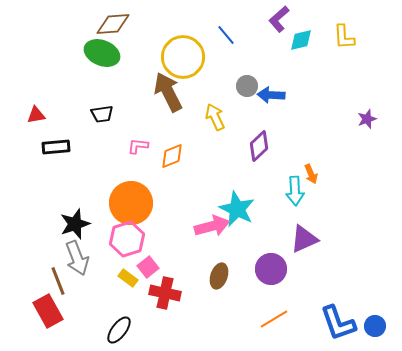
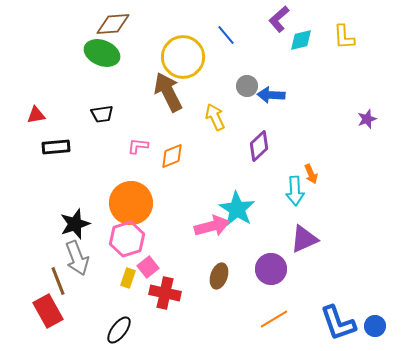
cyan star: rotated 6 degrees clockwise
yellow rectangle: rotated 72 degrees clockwise
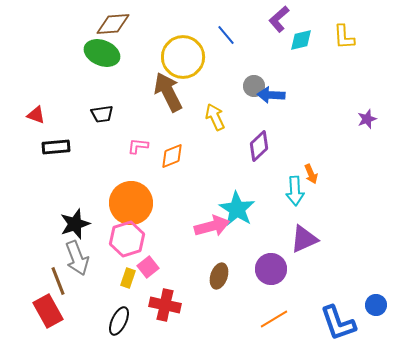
gray circle: moved 7 px right
red triangle: rotated 30 degrees clockwise
red cross: moved 12 px down
blue circle: moved 1 px right, 21 px up
black ellipse: moved 9 px up; rotated 12 degrees counterclockwise
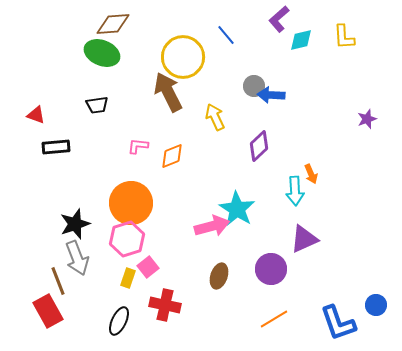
black trapezoid: moved 5 px left, 9 px up
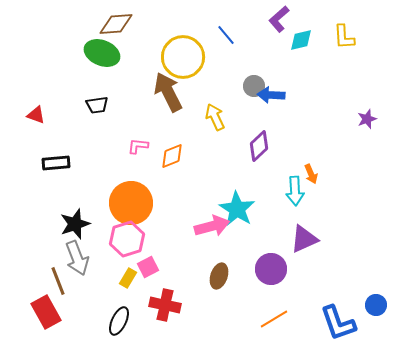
brown diamond: moved 3 px right
black rectangle: moved 16 px down
pink square: rotated 10 degrees clockwise
yellow rectangle: rotated 12 degrees clockwise
red rectangle: moved 2 px left, 1 px down
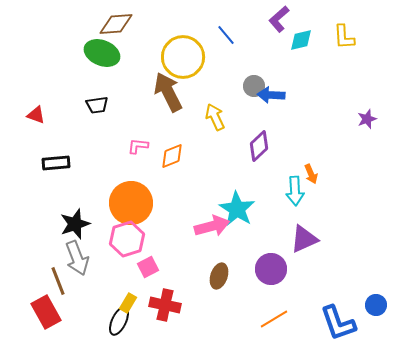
yellow rectangle: moved 25 px down
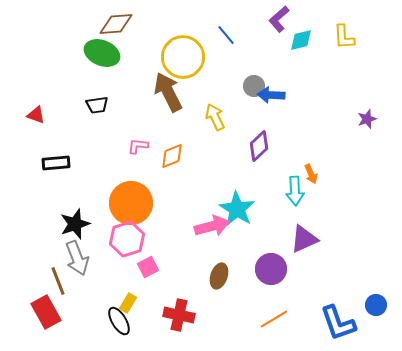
red cross: moved 14 px right, 10 px down
black ellipse: rotated 56 degrees counterclockwise
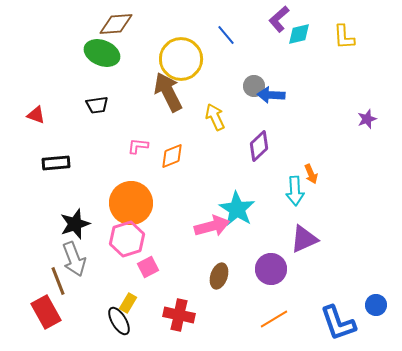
cyan diamond: moved 2 px left, 6 px up
yellow circle: moved 2 px left, 2 px down
gray arrow: moved 3 px left, 1 px down
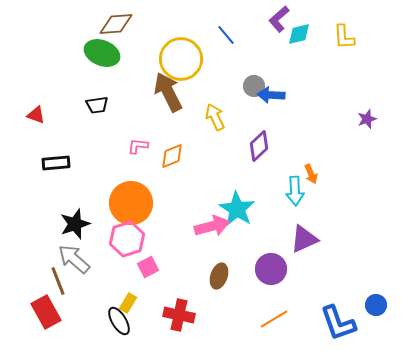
gray arrow: rotated 152 degrees clockwise
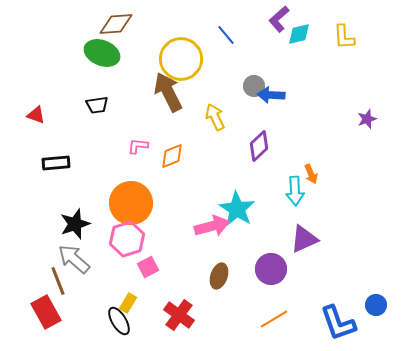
red cross: rotated 24 degrees clockwise
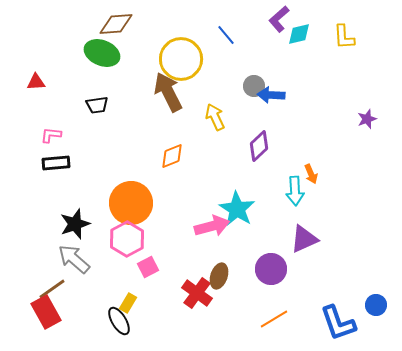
red triangle: moved 33 px up; rotated 24 degrees counterclockwise
pink L-shape: moved 87 px left, 11 px up
pink hexagon: rotated 12 degrees counterclockwise
brown line: moved 6 px left, 8 px down; rotated 76 degrees clockwise
red cross: moved 18 px right, 22 px up
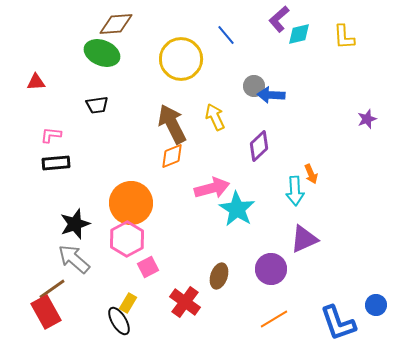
brown arrow: moved 4 px right, 32 px down
pink arrow: moved 38 px up
red cross: moved 12 px left, 9 px down
